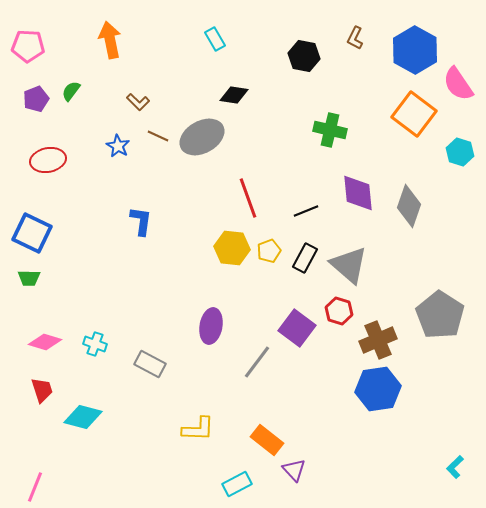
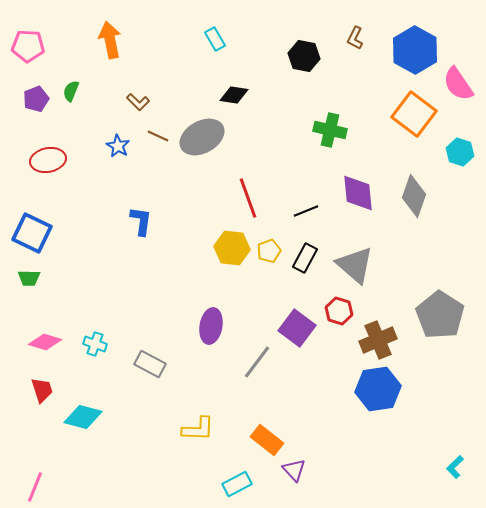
green semicircle at (71, 91): rotated 15 degrees counterclockwise
gray diamond at (409, 206): moved 5 px right, 10 px up
gray triangle at (349, 265): moved 6 px right
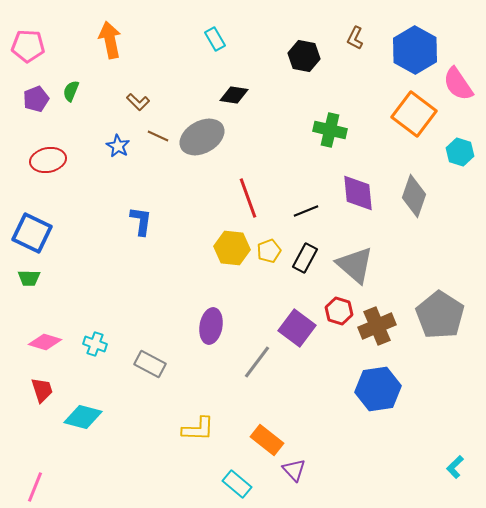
brown cross at (378, 340): moved 1 px left, 14 px up
cyan rectangle at (237, 484): rotated 68 degrees clockwise
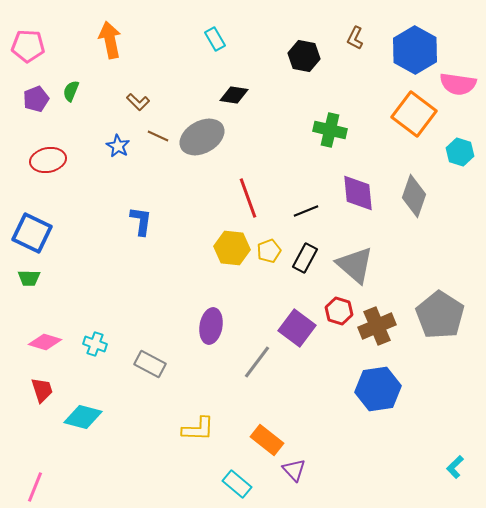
pink semicircle at (458, 84): rotated 48 degrees counterclockwise
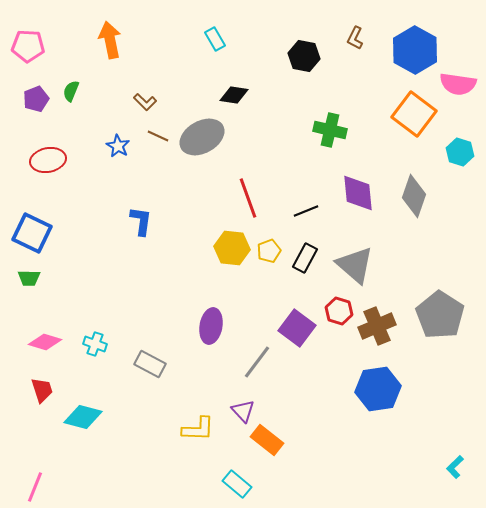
brown L-shape at (138, 102): moved 7 px right
purple triangle at (294, 470): moved 51 px left, 59 px up
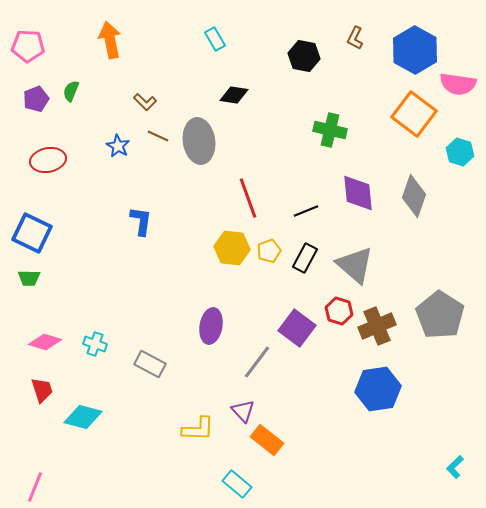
gray ellipse at (202, 137): moved 3 px left, 4 px down; rotated 69 degrees counterclockwise
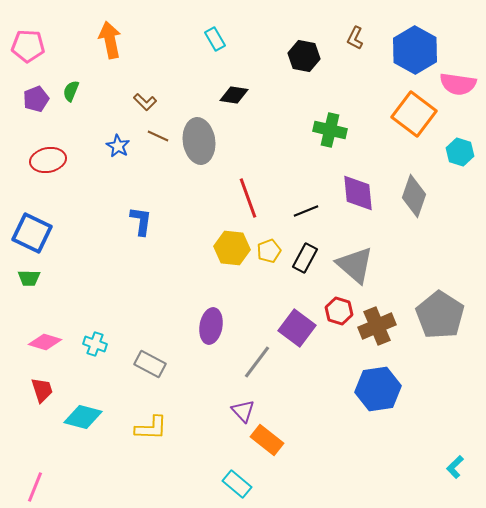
yellow L-shape at (198, 429): moved 47 px left, 1 px up
